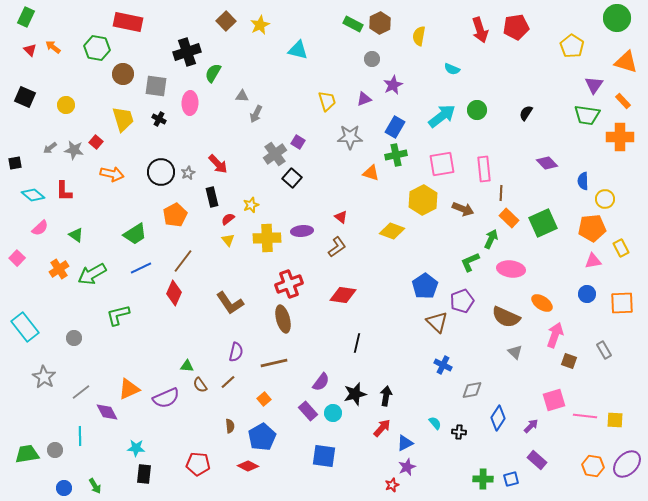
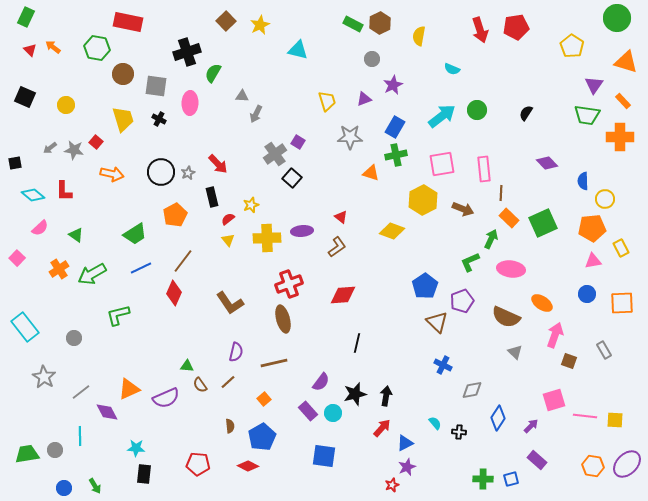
red diamond at (343, 295): rotated 12 degrees counterclockwise
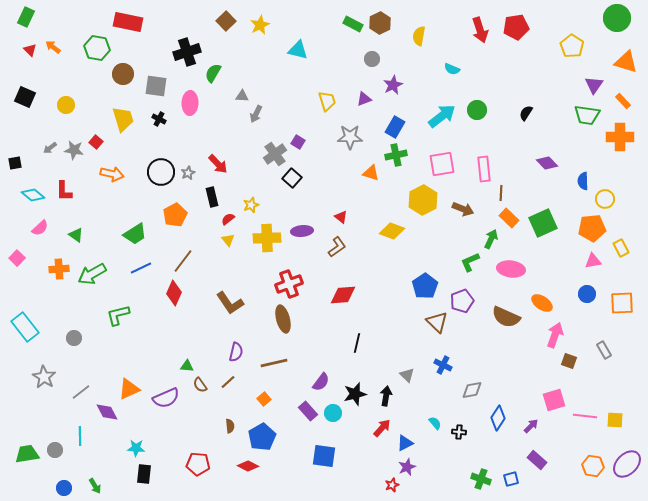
orange cross at (59, 269): rotated 30 degrees clockwise
gray triangle at (515, 352): moved 108 px left, 23 px down
green cross at (483, 479): moved 2 px left; rotated 18 degrees clockwise
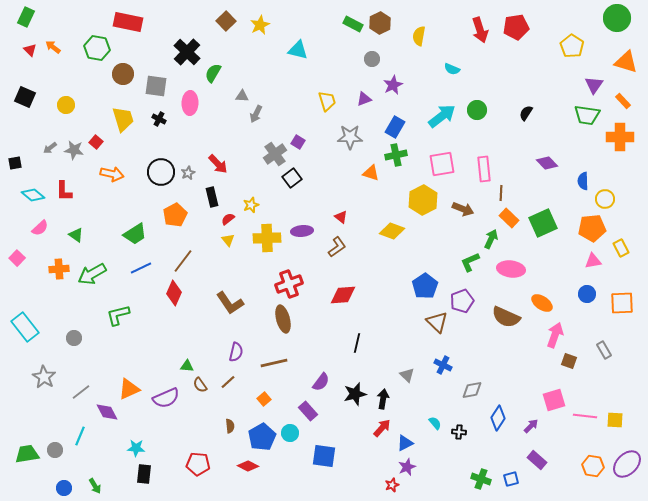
black cross at (187, 52): rotated 28 degrees counterclockwise
black square at (292, 178): rotated 12 degrees clockwise
black arrow at (386, 396): moved 3 px left, 3 px down
cyan circle at (333, 413): moved 43 px left, 20 px down
cyan line at (80, 436): rotated 24 degrees clockwise
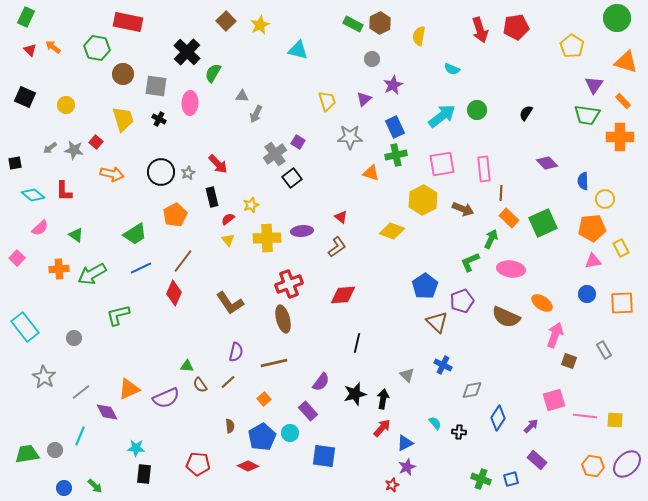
purple triangle at (364, 99): rotated 21 degrees counterclockwise
blue rectangle at (395, 127): rotated 55 degrees counterclockwise
green arrow at (95, 486): rotated 14 degrees counterclockwise
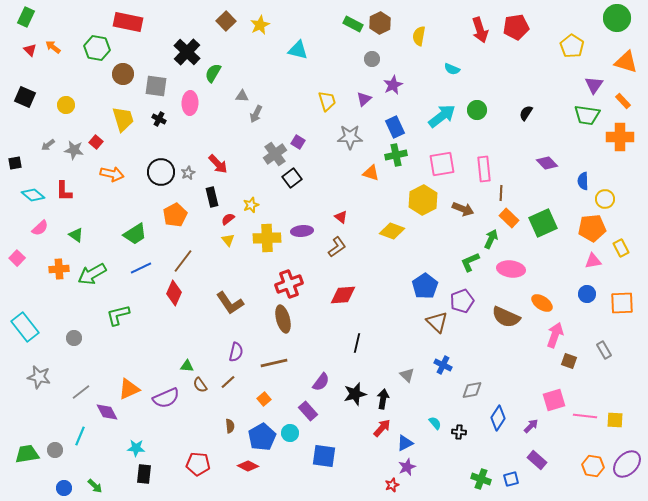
gray arrow at (50, 148): moved 2 px left, 3 px up
gray star at (44, 377): moved 5 px left; rotated 20 degrees counterclockwise
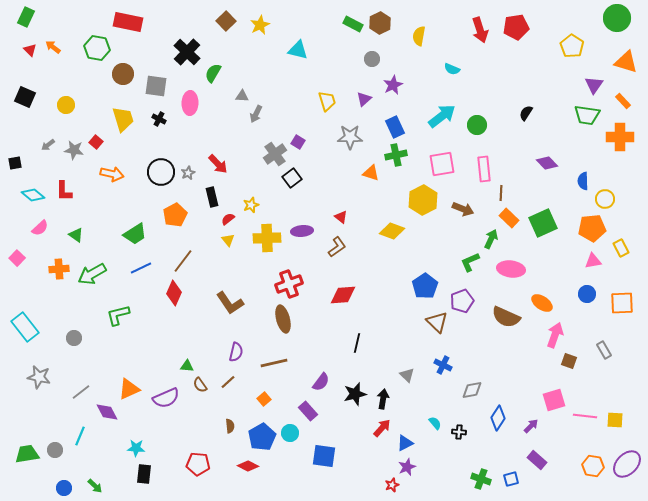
green circle at (477, 110): moved 15 px down
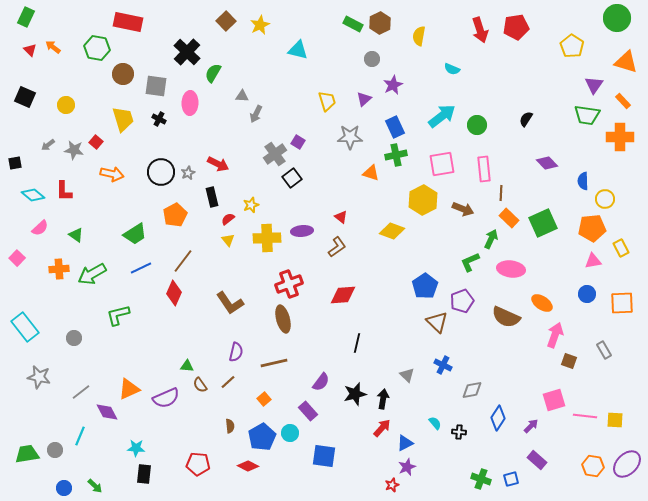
black semicircle at (526, 113): moved 6 px down
red arrow at (218, 164): rotated 20 degrees counterclockwise
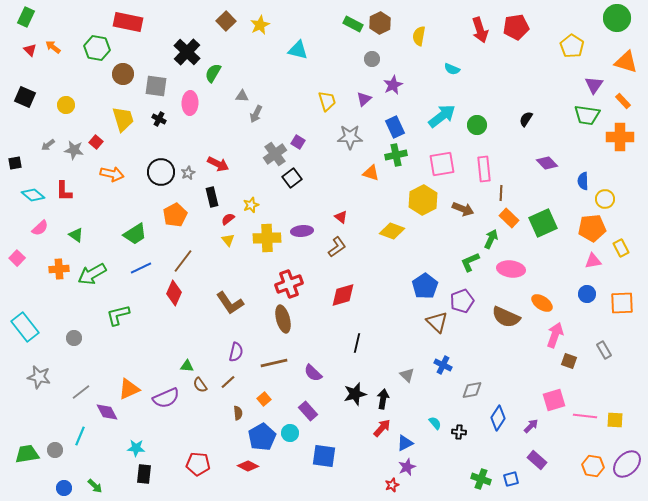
red diamond at (343, 295): rotated 12 degrees counterclockwise
purple semicircle at (321, 382): moved 8 px left, 9 px up; rotated 96 degrees clockwise
brown semicircle at (230, 426): moved 8 px right, 13 px up
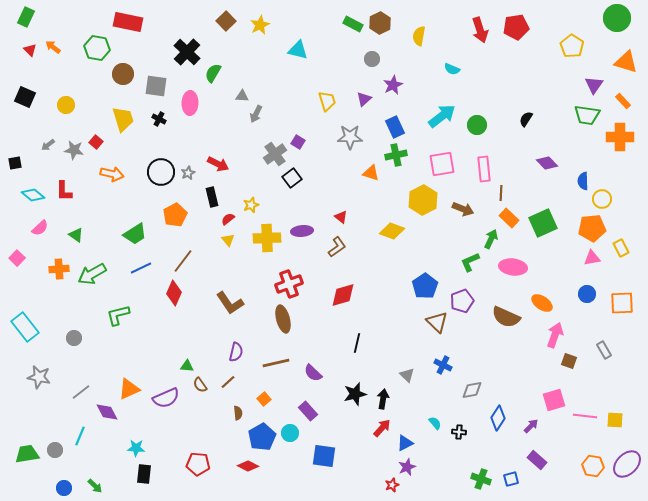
yellow circle at (605, 199): moved 3 px left
pink triangle at (593, 261): moved 1 px left, 3 px up
pink ellipse at (511, 269): moved 2 px right, 2 px up
brown line at (274, 363): moved 2 px right
